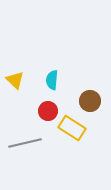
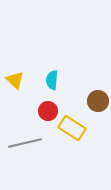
brown circle: moved 8 px right
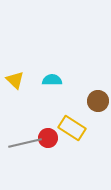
cyan semicircle: rotated 84 degrees clockwise
red circle: moved 27 px down
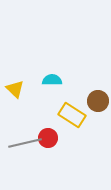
yellow triangle: moved 9 px down
yellow rectangle: moved 13 px up
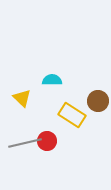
yellow triangle: moved 7 px right, 9 px down
red circle: moved 1 px left, 3 px down
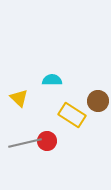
yellow triangle: moved 3 px left
